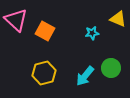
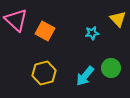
yellow triangle: rotated 24 degrees clockwise
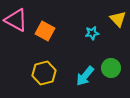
pink triangle: rotated 15 degrees counterclockwise
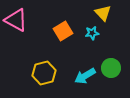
yellow triangle: moved 15 px left, 6 px up
orange square: moved 18 px right; rotated 30 degrees clockwise
cyan arrow: rotated 20 degrees clockwise
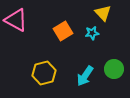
green circle: moved 3 px right, 1 px down
cyan arrow: rotated 25 degrees counterclockwise
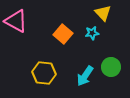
pink triangle: moved 1 px down
orange square: moved 3 px down; rotated 18 degrees counterclockwise
green circle: moved 3 px left, 2 px up
yellow hexagon: rotated 20 degrees clockwise
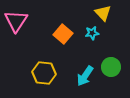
pink triangle: rotated 35 degrees clockwise
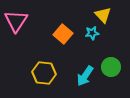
yellow triangle: moved 2 px down
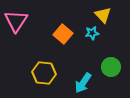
cyan arrow: moved 2 px left, 7 px down
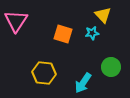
orange square: rotated 24 degrees counterclockwise
